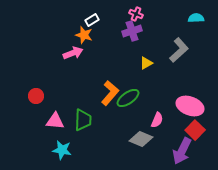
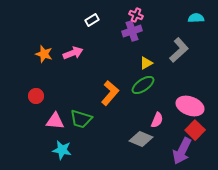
pink cross: moved 1 px down
orange star: moved 40 px left, 19 px down
green ellipse: moved 15 px right, 13 px up
green trapezoid: moved 2 px left, 1 px up; rotated 105 degrees clockwise
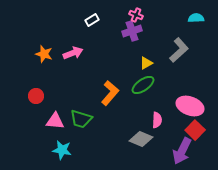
pink semicircle: rotated 21 degrees counterclockwise
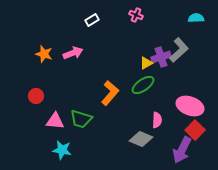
purple cross: moved 29 px right, 26 px down
purple arrow: moved 1 px up
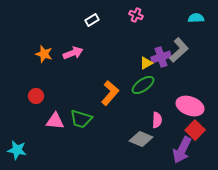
cyan star: moved 45 px left
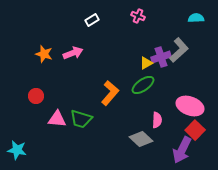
pink cross: moved 2 px right, 1 px down
pink triangle: moved 2 px right, 2 px up
gray diamond: rotated 20 degrees clockwise
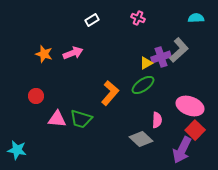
pink cross: moved 2 px down
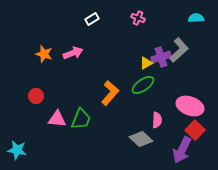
white rectangle: moved 1 px up
green trapezoid: rotated 85 degrees counterclockwise
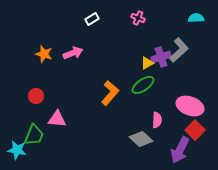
yellow triangle: moved 1 px right
green trapezoid: moved 47 px left, 16 px down
purple arrow: moved 2 px left
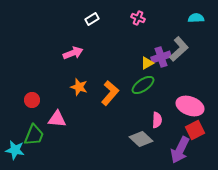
gray L-shape: moved 1 px up
orange star: moved 35 px right, 33 px down
red circle: moved 4 px left, 4 px down
red square: rotated 18 degrees clockwise
cyan star: moved 2 px left
